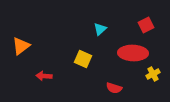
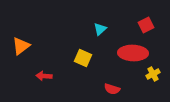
yellow square: moved 1 px up
red semicircle: moved 2 px left, 1 px down
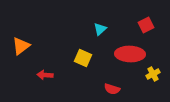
red ellipse: moved 3 px left, 1 px down
red arrow: moved 1 px right, 1 px up
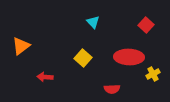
red square: rotated 21 degrees counterclockwise
cyan triangle: moved 7 px left, 7 px up; rotated 32 degrees counterclockwise
red ellipse: moved 1 px left, 3 px down
yellow square: rotated 18 degrees clockwise
red arrow: moved 2 px down
red semicircle: rotated 21 degrees counterclockwise
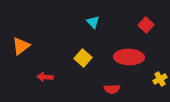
yellow cross: moved 7 px right, 5 px down
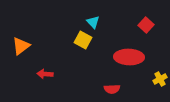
yellow square: moved 18 px up; rotated 12 degrees counterclockwise
red arrow: moved 3 px up
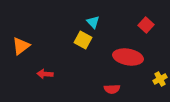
red ellipse: moved 1 px left; rotated 8 degrees clockwise
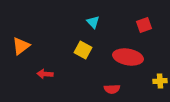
red square: moved 2 px left; rotated 28 degrees clockwise
yellow square: moved 10 px down
yellow cross: moved 2 px down; rotated 24 degrees clockwise
